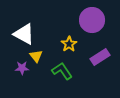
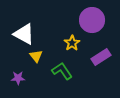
yellow star: moved 3 px right, 1 px up
purple rectangle: moved 1 px right
purple star: moved 4 px left, 10 px down
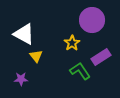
green L-shape: moved 18 px right
purple star: moved 3 px right, 1 px down
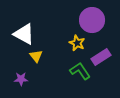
yellow star: moved 5 px right; rotated 14 degrees counterclockwise
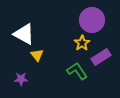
yellow star: moved 5 px right; rotated 14 degrees clockwise
yellow triangle: moved 1 px right, 1 px up
green L-shape: moved 3 px left
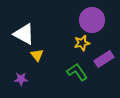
yellow star: rotated 21 degrees clockwise
purple rectangle: moved 3 px right, 2 px down
green L-shape: moved 1 px down
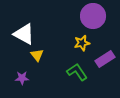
purple circle: moved 1 px right, 4 px up
purple rectangle: moved 1 px right
purple star: moved 1 px right, 1 px up
